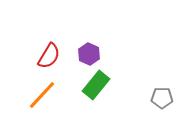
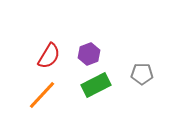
purple hexagon: rotated 15 degrees clockwise
green rectangle: rotated 24 degrees clockwise
gray pentagon: moved 20 px left, 24 px up
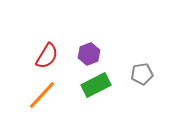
red semicircle: moved 2 px left
gray pentagon: rotated 10 degrees counterclockwise
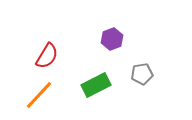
purple hexagon: moved 23 px right, 15 px up
orange line: moved 3 px left
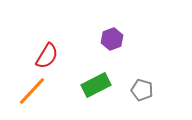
gray pentagon: moved 16 px down; rotated 25 degrees clockwise
orange line: moved 7 px left, 4 px up
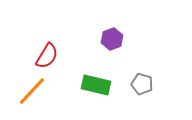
green rectangle: rotated 40 degrees clockwise
gray pentagon: moved 6 px up
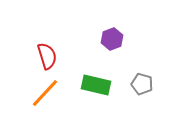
red semicircle: rotated 48 degrees counterclockwise
orange line: moved 13 px right, 2 px down
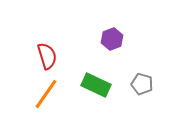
green rectangle: rotated 12 degrees clockwise
orange line: moved 1 px right, 1 px down; rotated 8 degrees counterclockwise
